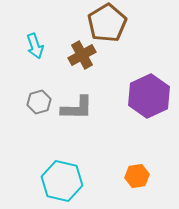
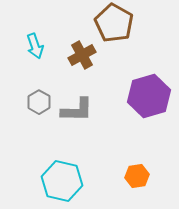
brown pentagon: moved 7 px right; rotated 12 degrees counterclockwise
purple hexagon: rotated 9 degrees clockwise
gray hexagon: rotated 15 degrees counterclockwise
gray L-shape: moved 2 px down
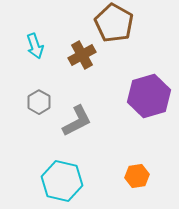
gray L-shape: moved 11 px down; rotated 28 degrees counterclockwise
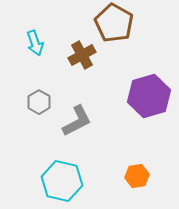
cyan arrow: moved 3 px up
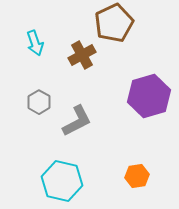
brown pentagon: rotated 18 degrees clockwise
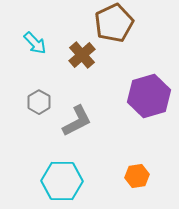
cyan arrow: rotated 25 degrees counterclockwise
brown cross: rotated 12 degrees counterclockwise
cyan hexagon: rotated 12 degrees counterclockwise
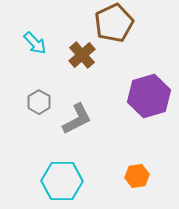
gray L-shape: moved 2 px up
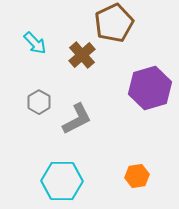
purple hexagon: moved 1 px right, 8 px up
